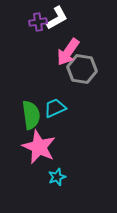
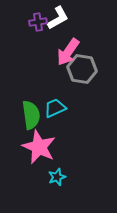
white L-shape: moved 1 px right
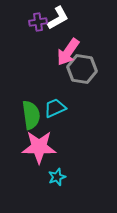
pink star: rotated 24 degrees counterclockwise
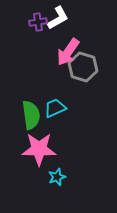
gray hexagon: moved 1 px right, 2 px up; rotated 8 degrees clockwise
pink star: moved 2 px down
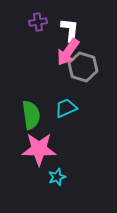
white L-shape: moved 12 px right, 12 px down; rotated 55 degrees counterclockwise
cyan trapezoid: moved 11 px right
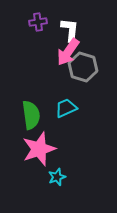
pink star: rotated 20 degrees counterclockwise
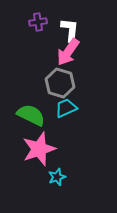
gray hexagon: moved 23 px left, 16 px down
green semicircle: rotated 56 degrees counterclockwise
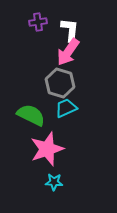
pink star: moved 8 px right
cyan star: moved 3 px left, 5 px down; rotated 24 degrees clockwise
